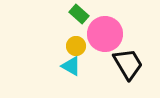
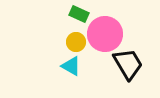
green rectangle: rotated 18 degrees counterclockwise
yellow circle: moved 4 px up
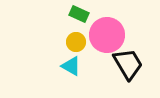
pink circle: moved 2 px right, 1 px down
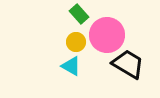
green rectangle: rotated 24 degrees clockwise
black trapezoid: rotated 28 degrees counterclockwise
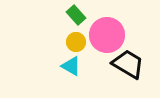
green rectangle: moved 3 px left, 1 px down
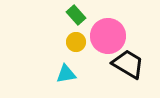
pink circle: moved 1 px right, 1 px down
cyan triangle: moved 5 px left, 8 px down; rotated 40 degrees counterclockwise
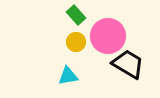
cyan triangle: moved 2 px right, 2 px down
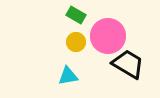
green rectangle: rotated 18 degrees counterclockwise
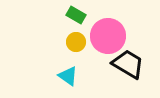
cyan triangle: rotated 45 degrees clockwise
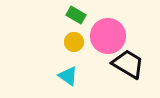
yellow circle: moved 2 px left
